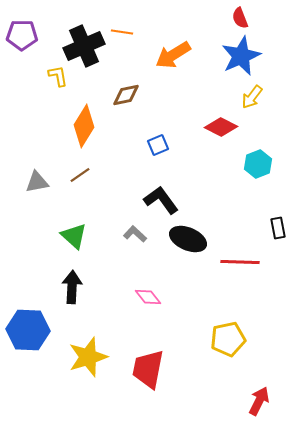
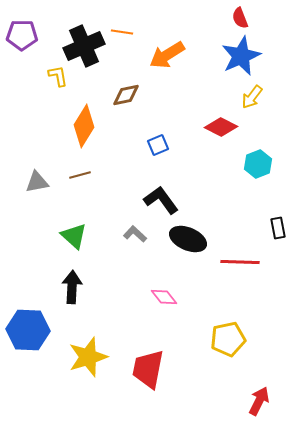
orange arrow: moved 6 px left
brown line: rotated 20 degrees clockwise
pink diamond: moved 16 px right
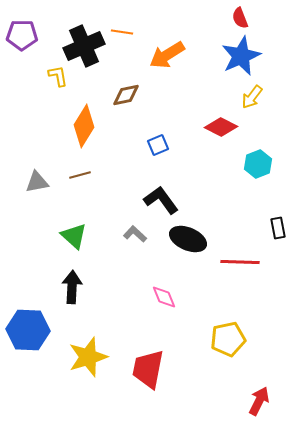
pink diamond: rotated 16 degrees clockwise
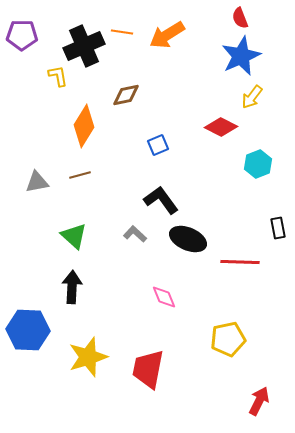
orange arrow: moved 20 px up
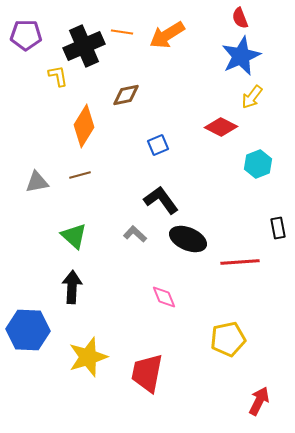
purple pentagon: moved 4 px right
red line: rotated 6 degrees counterclockwise
red trapezoid: moved 1 px left, 4 px down
